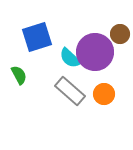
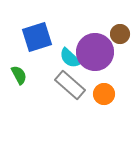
gray rectangle: moved 6 px up
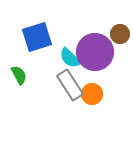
gray rectangle: rotated 16 degrees clockwise
orange circle: moved 12 px left
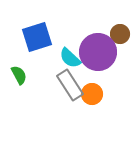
purple circle: moved 3 px right
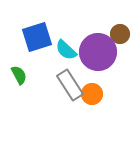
cyan semicircle: moved 4 px left, 8 px up
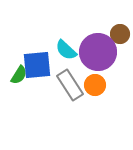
blue square: moved 28 px down; rotated 12 degrees clockwise
green semicircle: rotated 60 degrees clockwise
orange circle: moved 3 px right, 9 px up
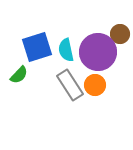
cyan semicircle: rotated 35 degrees clockwise
blue square: moved 18 px up; rotated 12 degrees counterclockwise
green semicircle: rotated 12 degrees clockwise
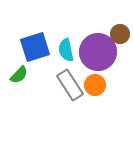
blue square: moved 2 px left
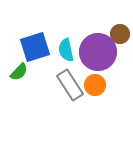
green semicircle: moved 3 px up
